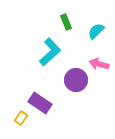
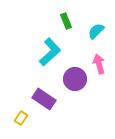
green rectangle: moved 1 px up
pink arrow: rotated 60 degrees clockwise
purple circle: moved 1 px left, 1 px up
purple rectangle: moved 4 px right, 4 px up
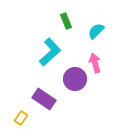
pink arrow: moved 4 px left, 1 px up
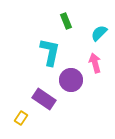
cyan semicircle: moved 3 px right, 2 px down
cyan L-shape: rotated 36 degrees counterclockwise
purple circle: moved 4 px left, 1 px down
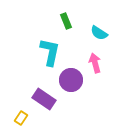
cyan semicircle: rotated 102 degrees counterclockwise
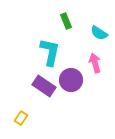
purple rectangle: moved 13 px up
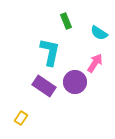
pink arrow: rotated 48 degrees clockwise
purple circle: moved 4 px right, 2 px down
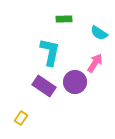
green rectangle: moved 2 px left, 2 px up; rotated 70 degrees counterclockwise
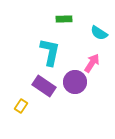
pink arrow: moved 3 px left
yellow rectangle: moved 12 px up
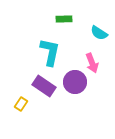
pink arrow: rotated 126 degrees clockwise
yellow rectangle: moved 2 px up
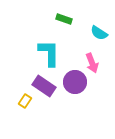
green rectangle: rotated 21 degrees clockwise
cyan L-shape: moved 1 px left, 1 px down; rotated 12 degrees counterclockwise
yellow rectangle: moved 4 px right, 3 px up
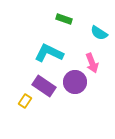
cyan L-shape: rotated 64 degrees counterclockwise
